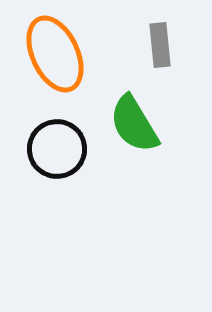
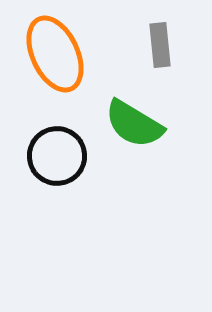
green semicircle: rotated 28 degrees counterclockwise
black circle: moved 7 px down
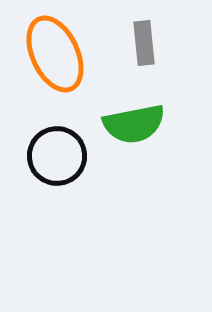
gray rectangle: moved 16 px left, 2 px up
green semicircle: rotated 42 degrees counterclockwise
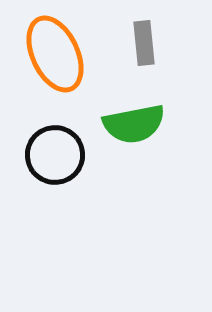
black circle: moved 2 px left, 1 px up
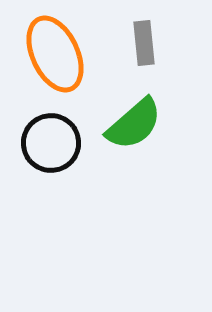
green semicircle: rotated 30 degrees counterclockwise
black circle: moved 4 px left, 12 px up
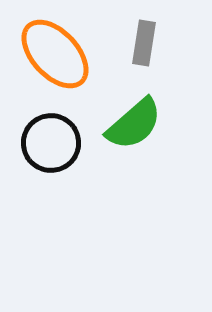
gray rectangle: rotated 15 degrees clockwise
orange ellipse: rotated 18 degrees counterclockwise
